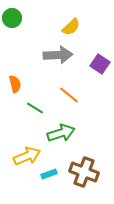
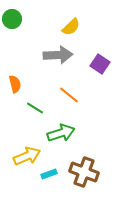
green circle: moved 1 px down
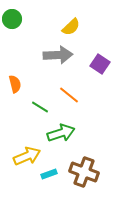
green line: moved 5 px right, 1 px up
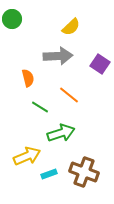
gray arrow: moved 1 px down
orange semicircle: moved 13 px right, 6 px up
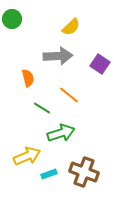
green line: moved 2 px right, 1 px down
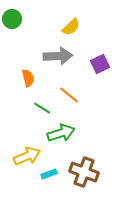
purple square: rotated 30 degrees clockwise
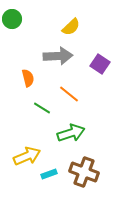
purple square: rotated 30 degrees counterclockwise
orange line: moved 1 px up
green arrow: moved 10 px right
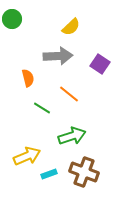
green arrow: moved 1 px right, 3 px down
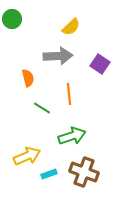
orange line: rotated 45 degrees clockwise
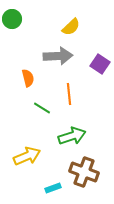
cyan rectangle: moved 4 px right, 14 px down
